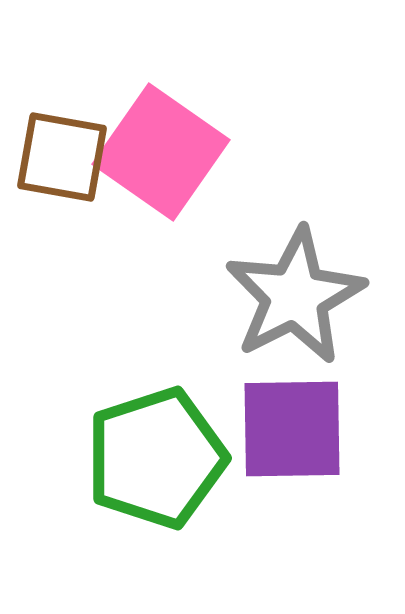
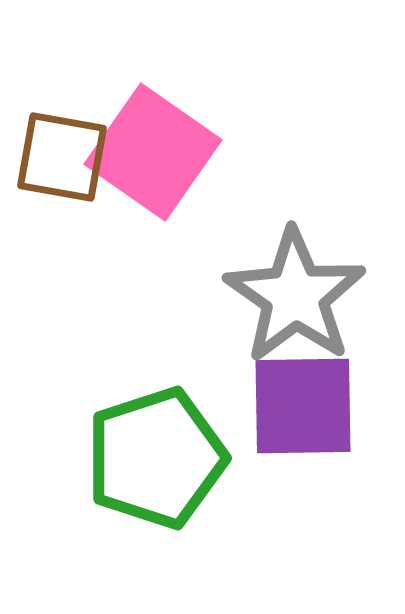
pink square: moved 8 px left
gray star: rotated 10 degrees counterclockwise
purple square: moved 11 px right, 23 px up
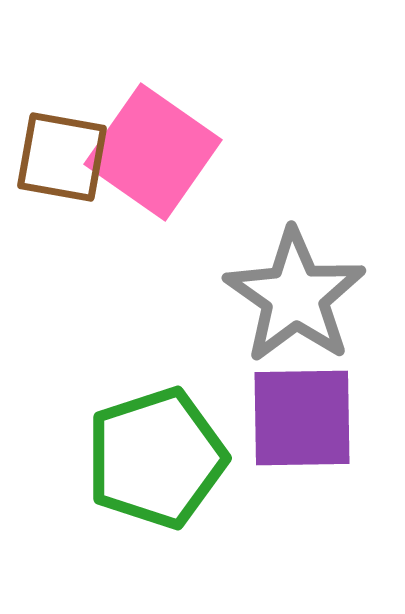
purple square: moved 1 px left, 12 px down
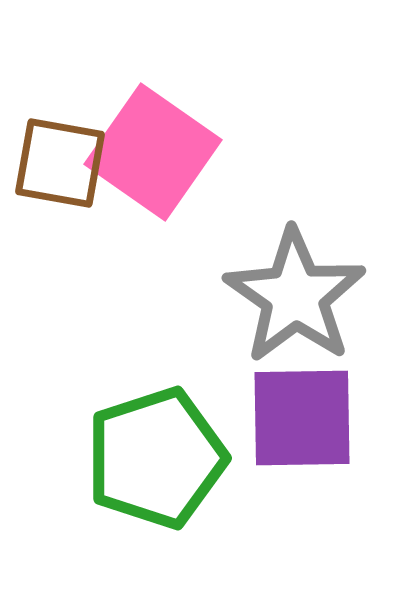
brown square: moved 2 px left, 6 px down
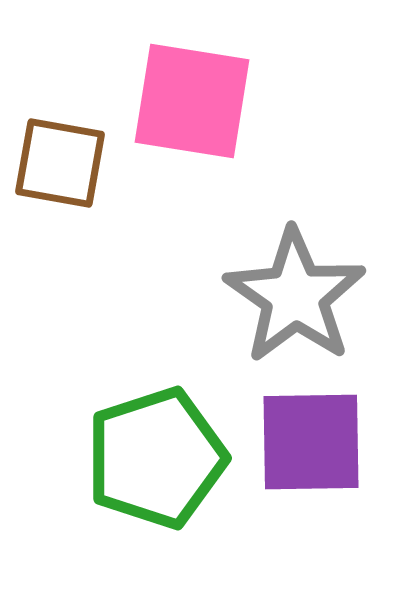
pink square: moved 39 px right, 51 px up; rotated 26 degrees counterclockwise
purple square: moved 9 px right, 24 px down
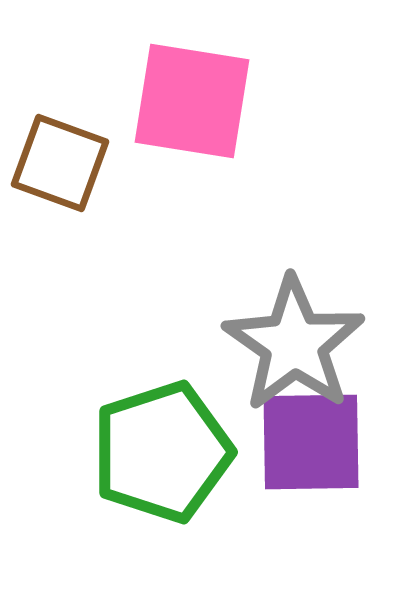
brown square: rotated 10 degrees clockwise
gray star: moved 1 px left, 48 px down
green pentagon: moved 6 px right, 6 px up
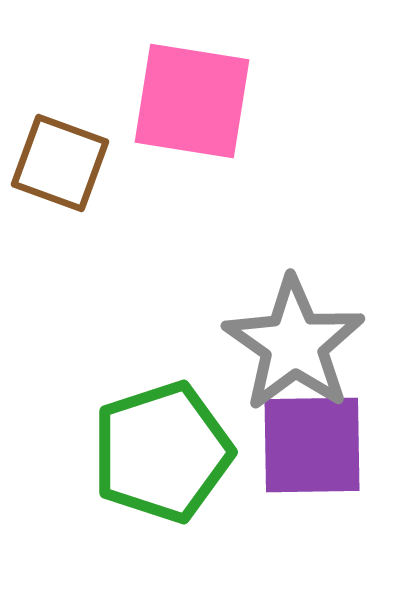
purple square: moved 1 px right, 3 px down
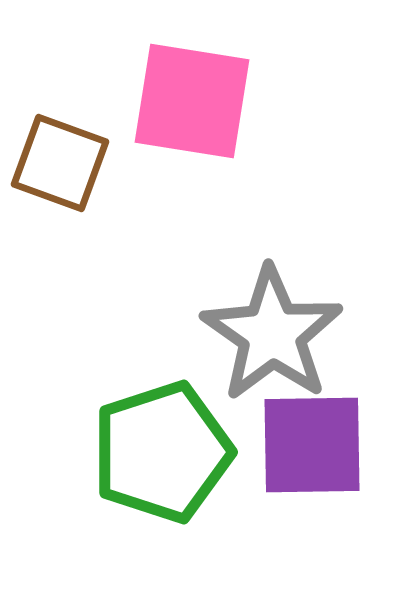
gray star: moved 22 px left, 10 px up
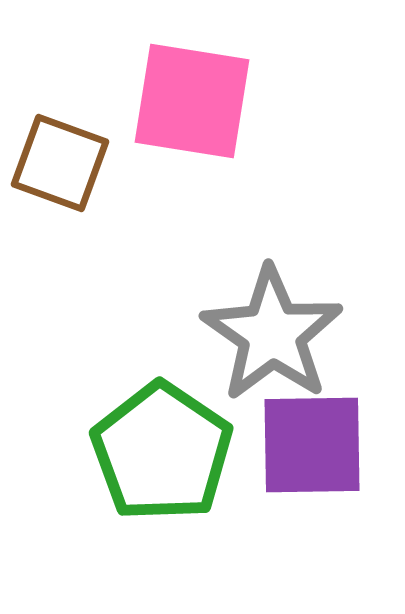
green pentagon: rotated 20 degrees counterclockwise
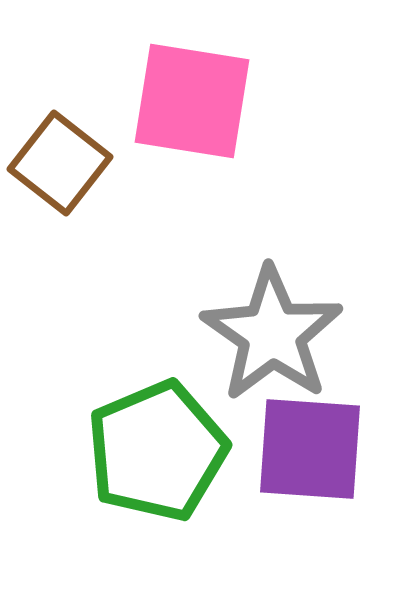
brown square: rotated 18 degrees clockwise
purple square: moved 2 px left, 4 px down; rotated 5 degrees clockwise
green pentagon: moved 5 px left, 1 px up; rotated 15 degrees clockwise
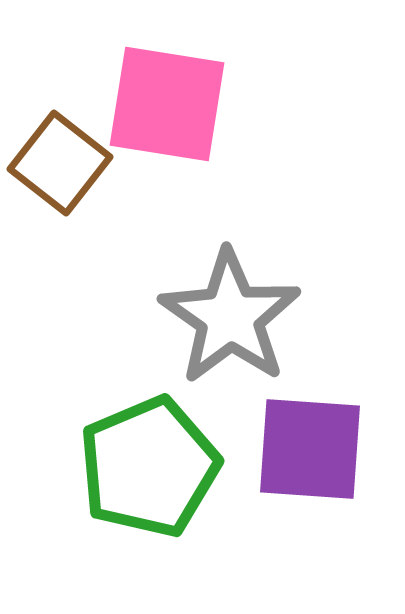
pink square: moved 25 px left, 3 px down
gray star: moved 42 px left, 17 px up
green pentagon: moved 8 px left, 16 px down
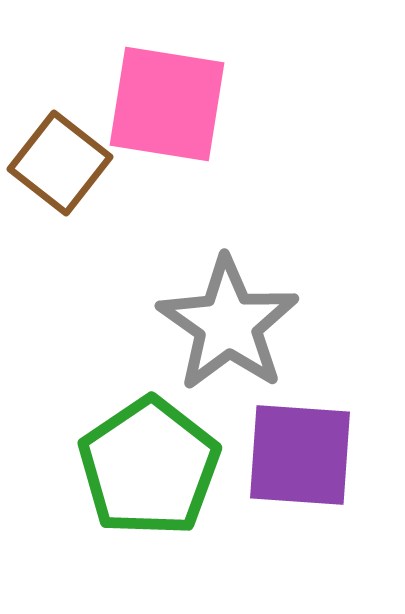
gray star: moved 2 px left, 7 px down
purple square: moved 10 px left, 6 px down
green pentagon: rotated 11 degrees counterclockwise
